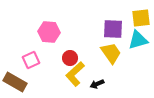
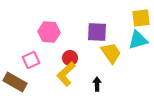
purple square: moved 16 px left, 3 px down
yellow L-shape: moved 9 px left
black arrow: rotated 112 degrees clockwise
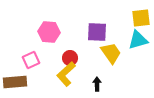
brown rectangle: rotated 35 degrees counterclockwise
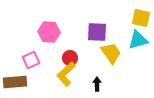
yellow square: rotated 18 degrees clockwise
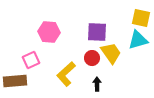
red circle: moved 22 px right
brown rectangle: moved 1 px up
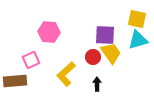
yellow square: moved 4 px left, 1 px down
purple square: moved 8 px right, 3 px down
red circle: moved 1 px right, 1 px up
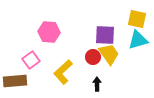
yellow trapezoid: moved 2 px left, 1 px down
pink square: rotated 12 degrees counterclockwise
yellow L-shape: moved 3 px left, 2 px up
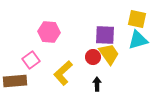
yellow L-shape: moved 1 px down
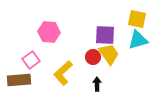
brown rectangle: moved 4 px right, 1 px up
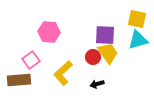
yellow trapezoid: moved 1 px left, 1 px up
black arrow: rotated 104 degrees counterclockwise
